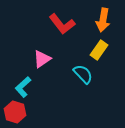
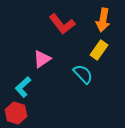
red hexagon: moved 1 px right, 1 px down
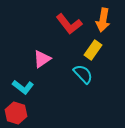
red L-shape: moved 7 px right
yellow rectangle: moved 6 px left
cyan L-shape: rotated 100 degrees counterclockwise
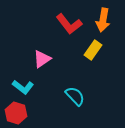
cyan semicircle: moved 8 px left, 22 px down
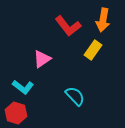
red L-shape: moved 1 px left, 2 px down
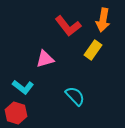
pink triangle: moved 3 px right; rotated 18 degrees clockwise
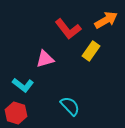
orange arrow: moved 3 px right; rotated 130 degrees counterclockwise
red L-shape: moved 3 px down
yellow rectangle: moved 2 px left, 1 px down
cyan L-shape: moved 2 px up
cyan semicircle: moved 5 px left, 10 px down
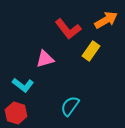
cyan semicircle: rotated 100 degrees counterclockwise
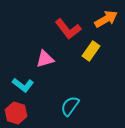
orange arrow: moved 1 px up
